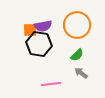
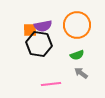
green semicircle: rotated 24 degrees clockwise
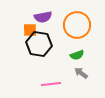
purple semicircle: moved 9 px up
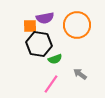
purple semicircle: moved 2 px right, 1 px down
orange square: moved 4 px up
green semicircle: moved 22 px left, 4 px down
gray arrow: moved 1 px left, 1 px down
pink line: rotated 48 degrees counterclockwise
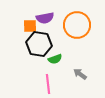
pink line: moved 3 px left; rotated 42 degrees counterclockwise
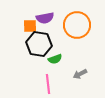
gray arrow: rotated 64 degrees counterclockwise
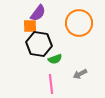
purple semicircle: moved 7 px left, 5 px up; rotated 42 degrees counterclockwise
orange circle: moved 2 px right, 2 px up
pink line: moved 3 px right
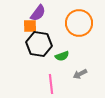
green semicircle: moved 7 px right, 3 px up
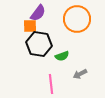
orange circle: moved 2 px left, 4 px up
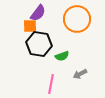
pink line: rotated 18 degrees clockwise
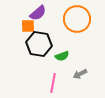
purple semicircle: rotated 12 degrees clockwise
orange square: moved 2 px left
pink line: moved 2 px right, 1 px up
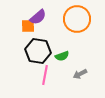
purple semicircle: moved 4 px down
black hexagon: moved 1 px left, 7 px down
pink line: moved 8 px left, 8 px up
